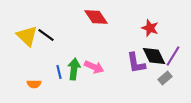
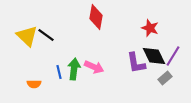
red diamond: rotated 45 degrees clockwise
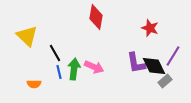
black line: moved 9 px right, 18 px down; rotated 24 degrees clockwise
black diamond: moved 10 px down
gray rectangle: moved 3 px down
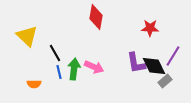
red star: rotated 18 degrees counterclockwise
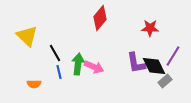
red diamond: moved 4 px right, 1 px down; rotated 30 degrees clockwise
green arrow: moved 4 px right, 5 px up
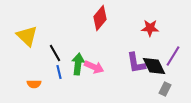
gray rectangle: moved 8 px down; rotated 24 degrees counterclockwise
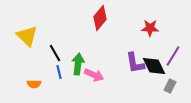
purple L-shape: moved 1 px left
pink arrow: moved 8 px down
gray rectangle: moved 5 px right, 3 px up
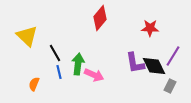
orange semicircle: rotated 112 degrees clockwise
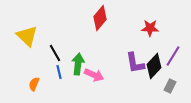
black diamond: rotated 70 degrees clockwise
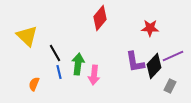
purple line: rotated 35 degrees clockwise
purple L-shape: moved 1 px up
pink arrow: rotated 72 degrees clockwise
